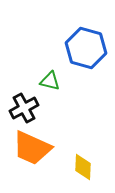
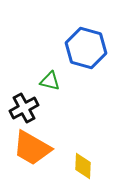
orange trapezoid: rotated 6 degrees clockwise
yellow diamond: moved 1 px up
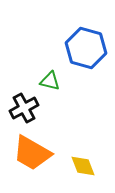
orange trapezoid: moved 5 px down
yellow diamond: rotated 24 degrees counterclockwise
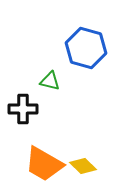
black cross: moved 1 px left, 1 px down; rotated 28 degrees clockwise
orange trapezoid: moved 12 px right, 11 px down
yellow diamond: rotated 24 degrees counterclockwise
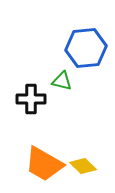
blue hexagon: rotated 21 degrees counterclockwise
green triangle: moved 12 px right
black cross: moved 8 px right, 10 px up
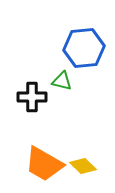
blue hexagon: moved 2 px left
black cross: moved 1 px right, 2 px up
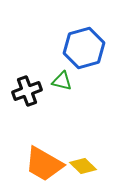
blue hexagon: rotated 9 degrees counterclockwise
black cross: moved 5 px left, 6 px up; rotated 20 degrees counterclockwise
